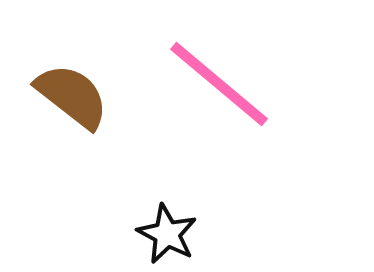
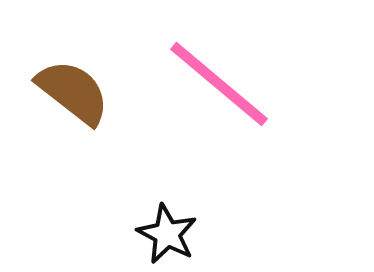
brown semicircle: moved 1 px right, 4 px up
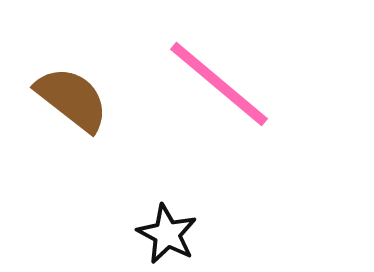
brown semicircle: moved 1 px left, 7 px down
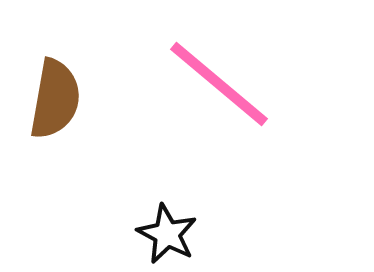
brown semicircle: moved 17 px left; rotated 62 degrees clockwise
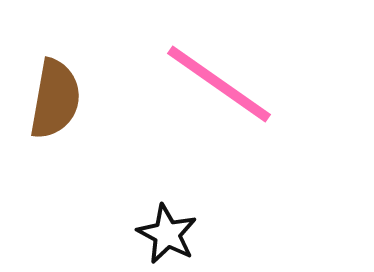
pink line: rotated 5 degrees counterclockwise
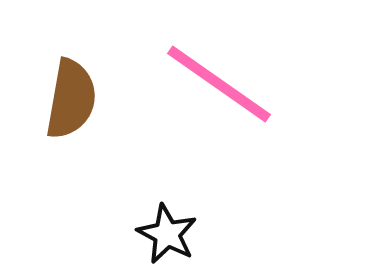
brown semicircle: moved 16 px right
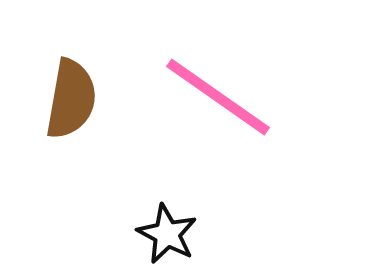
pink line: moved 1 px left, 13 px down
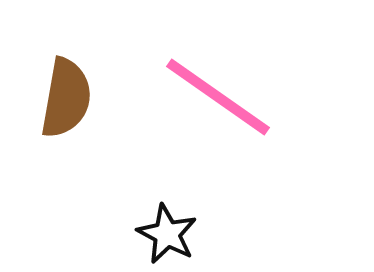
brown semicircle: moved 5 px left, 1 px up
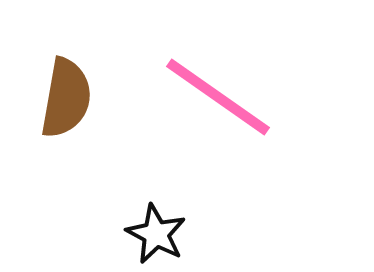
black star: moved 11 px left
